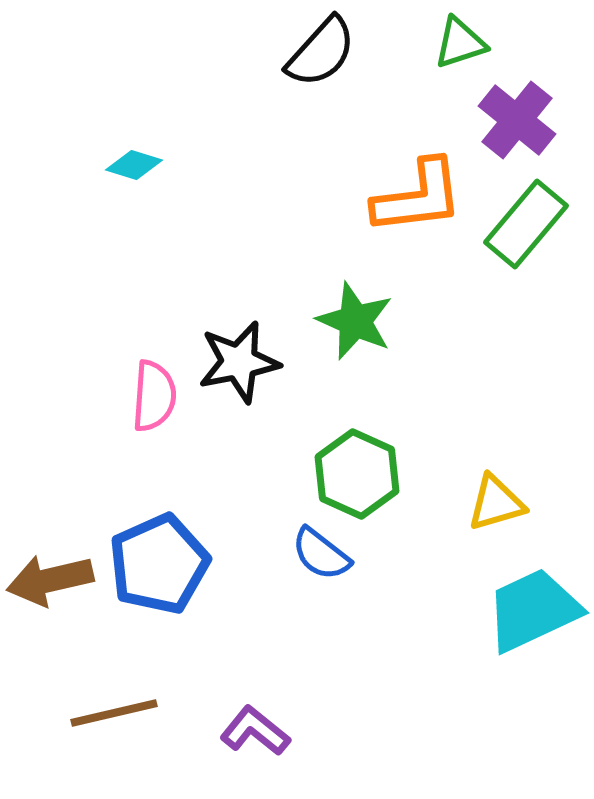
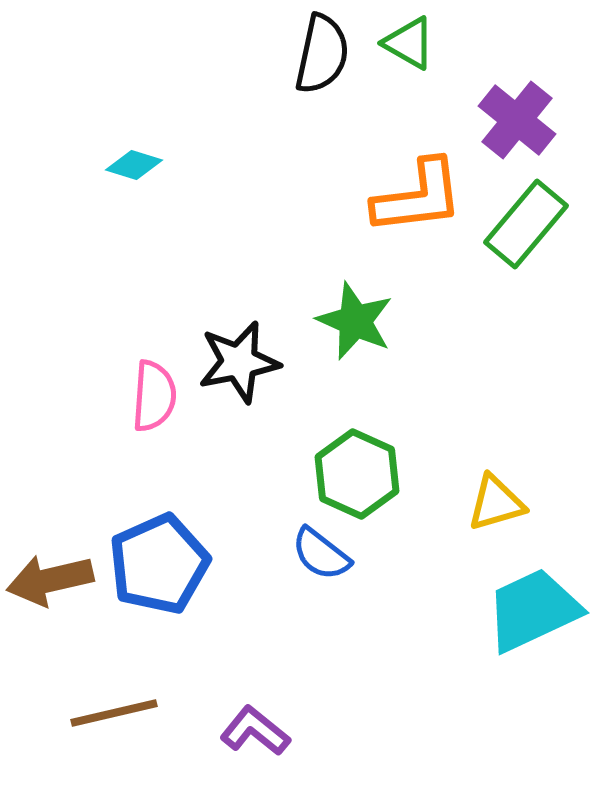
green triangle: moved 51 px left; rotated 48 degrees clockwise
black semicircle: moved 1 px right, 2 px down; rotated 30 degrees counterclockwise
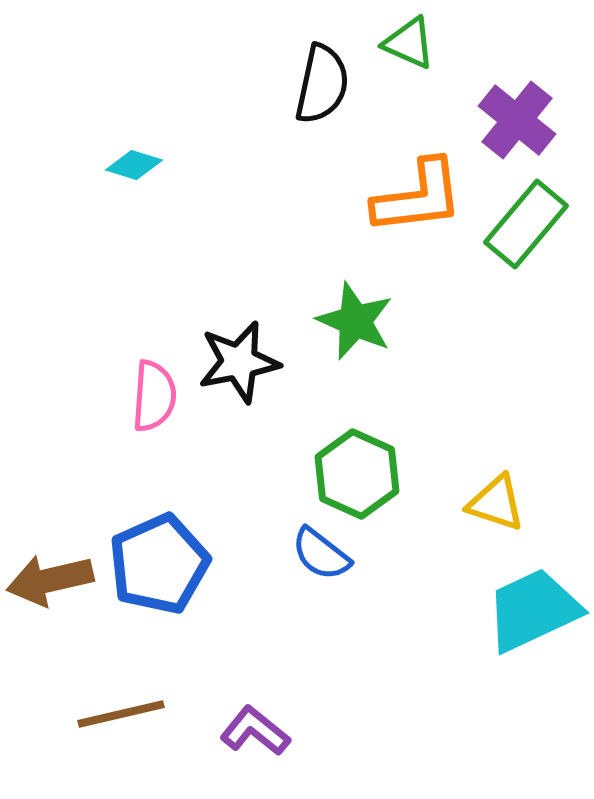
green triangle: rotated 6 degrees counterclockwise
black semicircle: moved 30 px down
yellow triangle: rotated 34 degrees clockwise
brown line: moved 7 px right, 1 px down
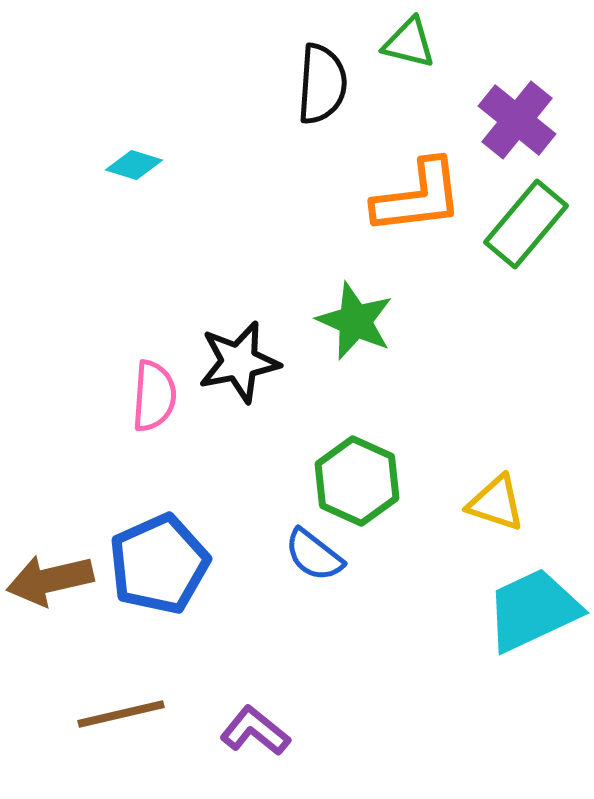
green triangle: rotated 10 degrees counterclockwise
black semicircle: rotated 8 degrees counterclockwise
green hexagon: moved 7 px down
blue semicircle: moved 7 px left, 1 px down
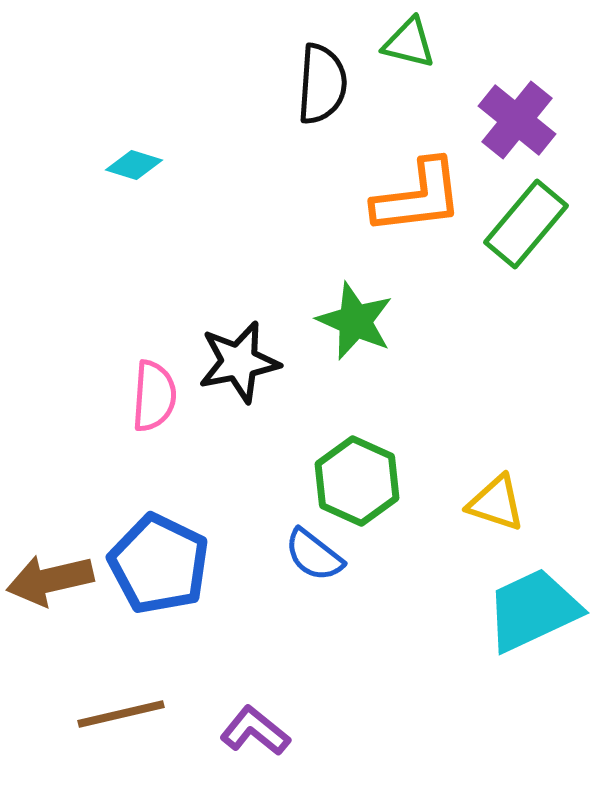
blue pentagon: rotated 22 degrees counterclockwise
